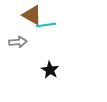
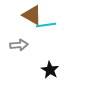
gray arrow: moved 1 px right, 3 px down
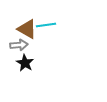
brown triangle: moved 5 px left, 14 px down
black star: moved 25 px left, 7 px up
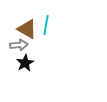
cyan line: rotated 72 degrees counterclockwise
black star: rotated 12 degrees clockwise
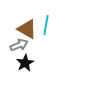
gray arrow: rotated 18 degrees counterclockwise
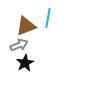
cyan line: moved 2 px right, 7 px up
brown triangle: moved 1 px left, 3 px up; rotated 50 degrees counterclockwise
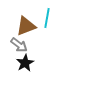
cyan line: moved 1 px left
gray arrow: rotated 60 degrees clockwise
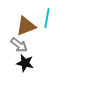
black star: rotated 30 degrees counterclockwise
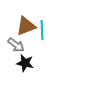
cyan line: moved 5 px left, 12 px down; rotated 12 degrees counterclockwise
gray arrow: moved 3 px left
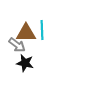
brown triangle: moved 7 px down; rotated 20 degrees clockwise
gray arrow: moved 1 px right
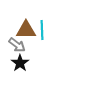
brown triangle: moved 3 px up
black star: moved 5 px left; rotated 24 degrees clockwise
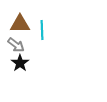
brown triangle: moved 6 px left, 6 px up
gray arrow: moved 1 px left
